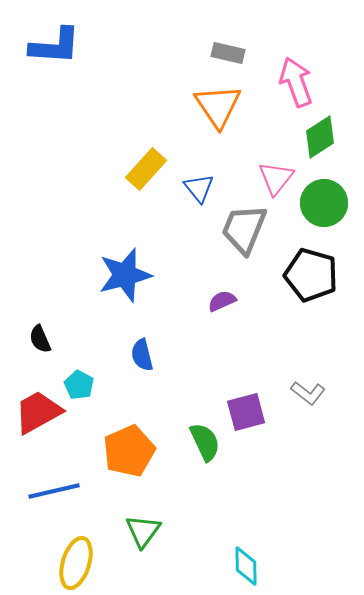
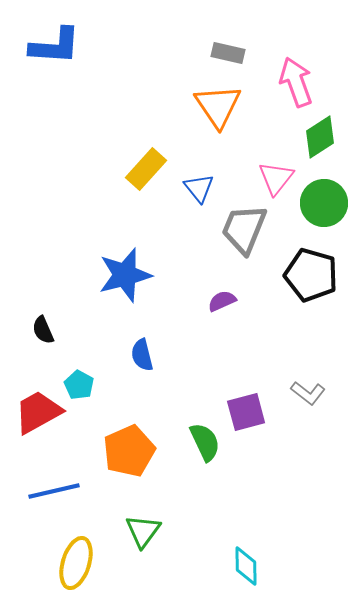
black semicircle: moved 3 px right, 9 px up
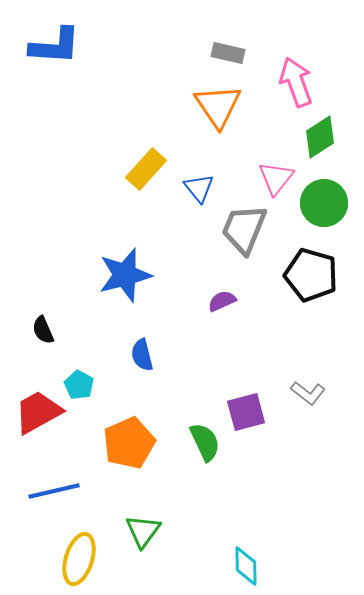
orange pentagon: moved 8 px up
yellow ellipse: moved 3 px right, 4 px up
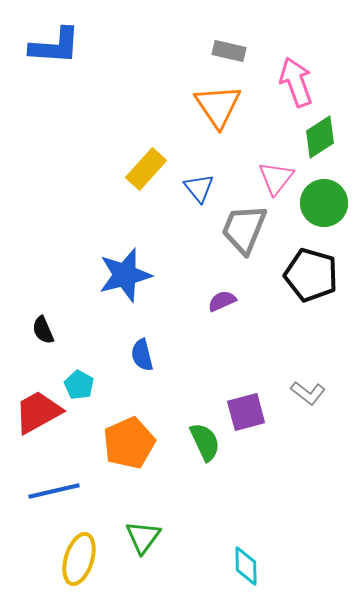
gray rectangle: moved 1 px right, 2 px up
green triangle: moved 6 px down
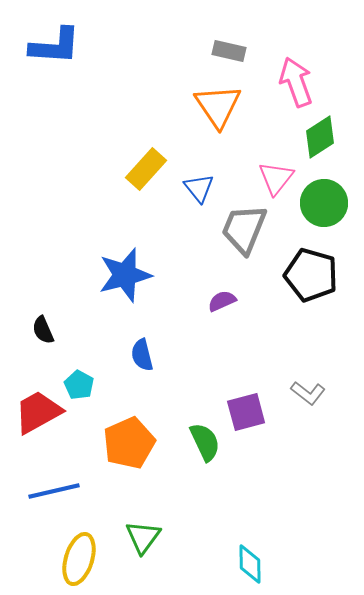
cyan diamond: moved 4 px right, 2 px up
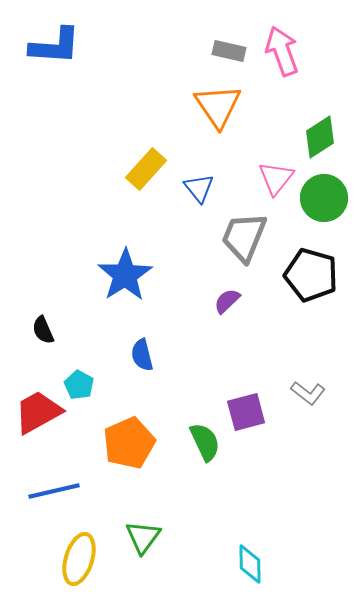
pink arrow: moved 14 px left, 31 px up
green circle: moved 5 px up
gray trapezoid: moved 8 px down
blue star: rotated 18 degrees counterclockwise
purple semicircle: moved 5 px right; rotated 20 degrees counterclockwise
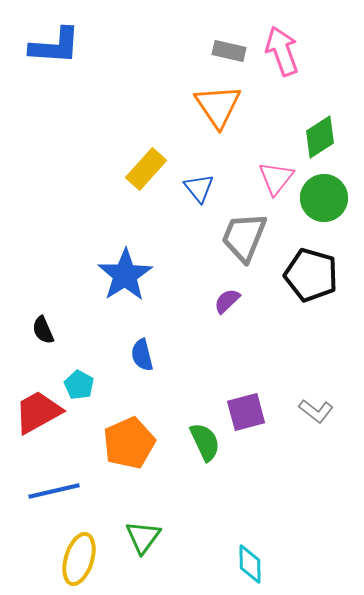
gray L-shape: moved 8 px right, 18 px down
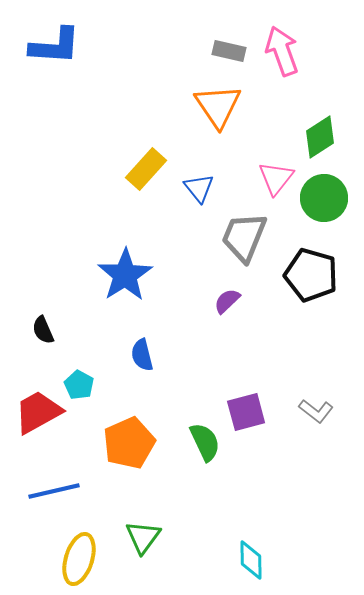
cyan diamond: moved 1 px right, 4 px up
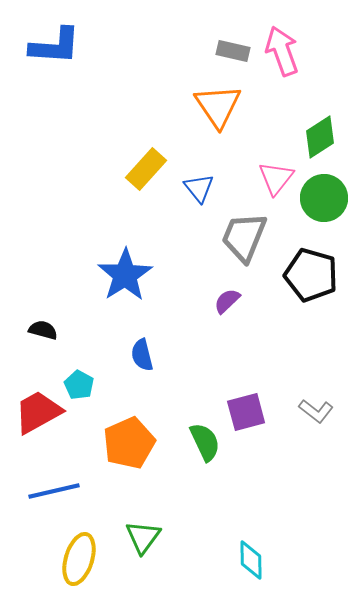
gray rectangle: moved 4 px right
black semicircle: rotated 128 degrees clockwise
